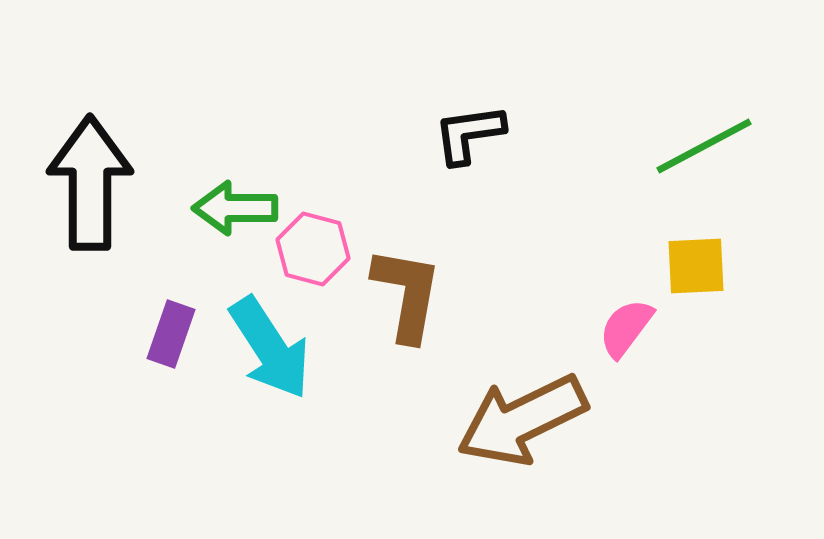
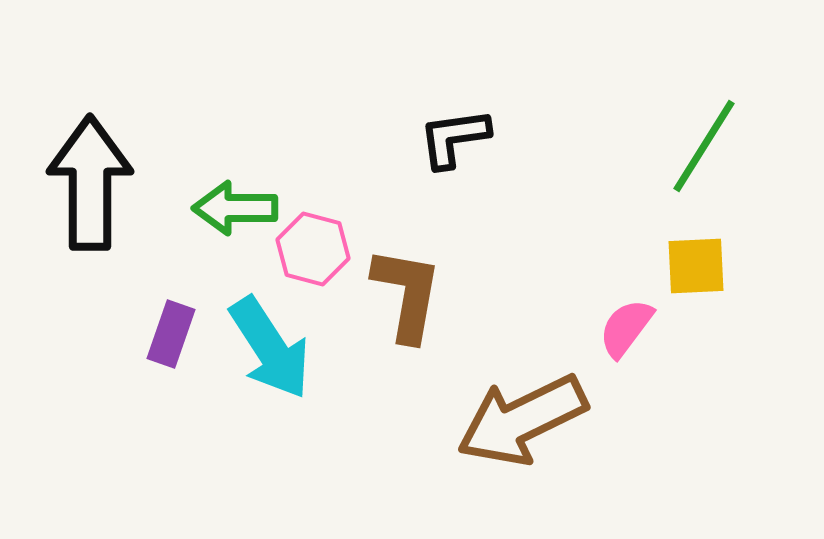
black L-shape: moved 15 px left, 4 px down
green line: rotated 30 degrees counterclockwise
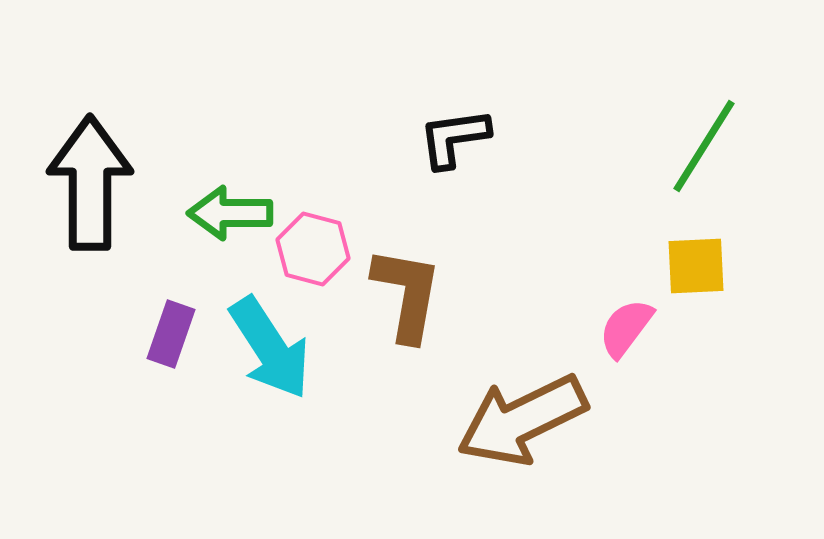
green arrow: moved 5 px left, 5 px down
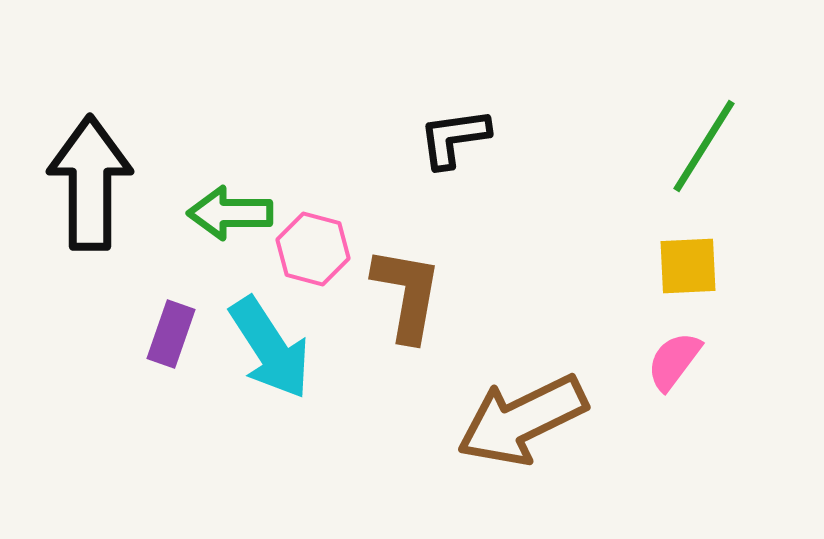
yellow square: moved 8 px left
pink semicircle: moved 48 px right, 33 px down
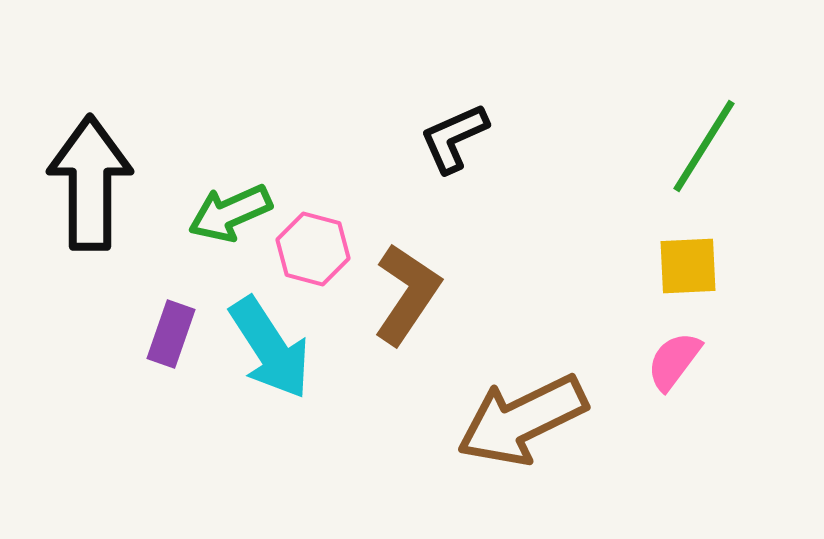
black L-shape: rotated 16 degrees counterclockwise
green arrow: rotated 24 degrees counterclockwise
brown L-shape: rotated 24 degrees clockwise
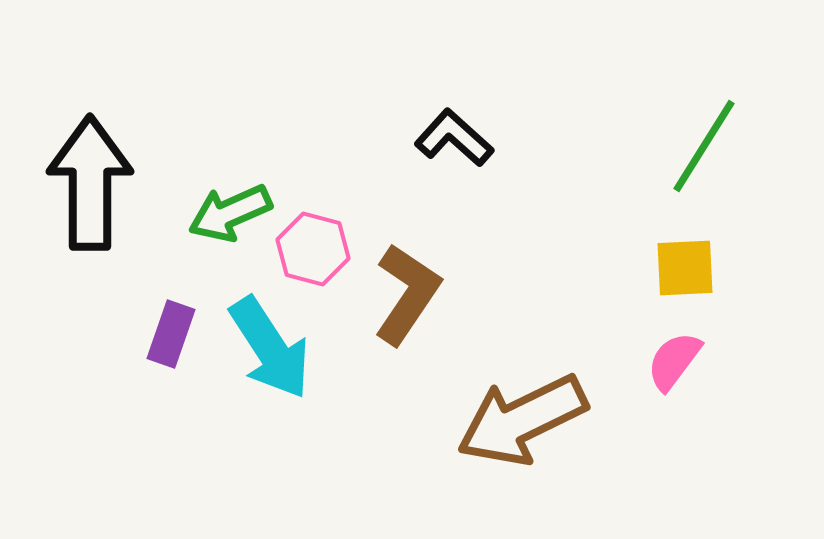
black L-shape: rotated 66 degrees clockwise
yellow square: moved 3 px left, 2 px down
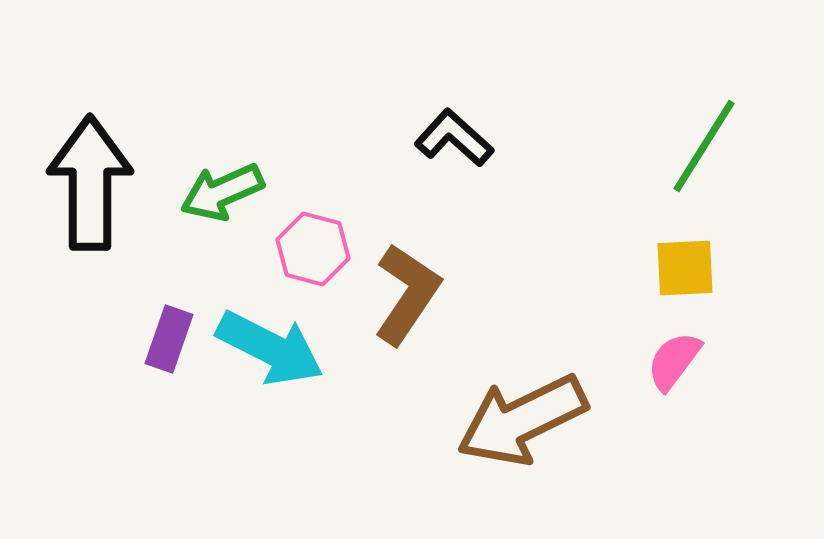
green arrow: moved 8 px left, 21 px up
purple rectangle: moved 2 px left, 5 px down
cyan arrow: rotated 30 degrees counterclockwise
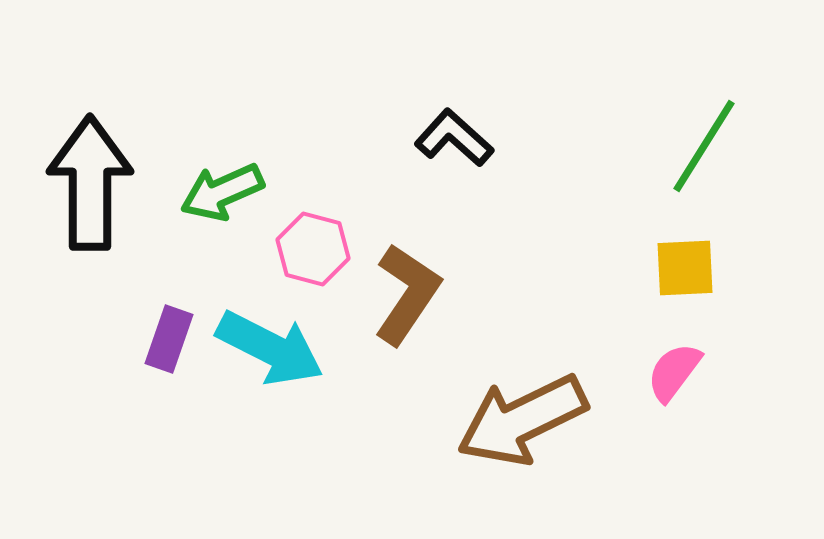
pink semicircle: moved 11 px down
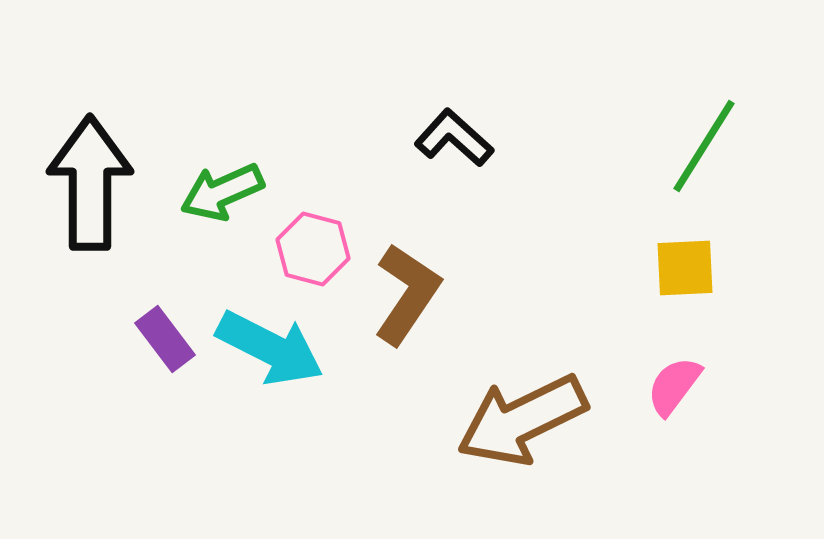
purple rectangle: moved 4 px left; rotated 56 degrees counterclockwise
pink semicircle: moved 14 px down
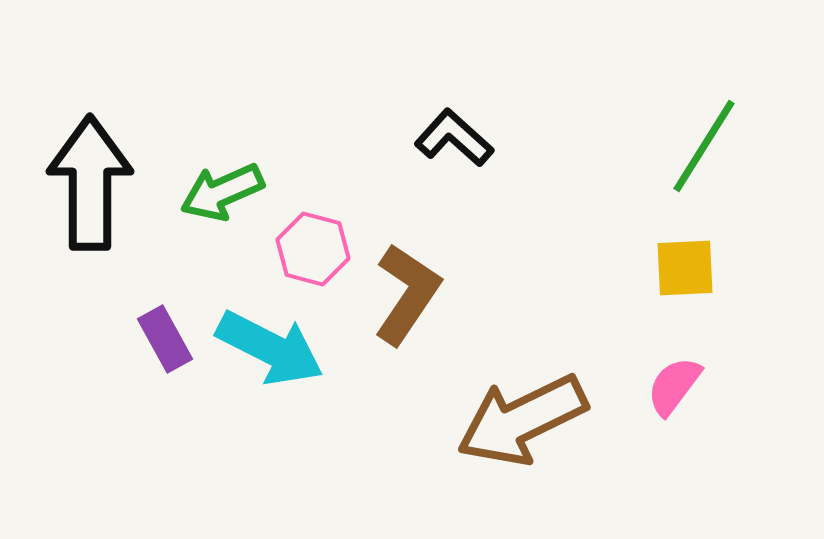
purple rectangle: rotated 8 degrees clockwise
